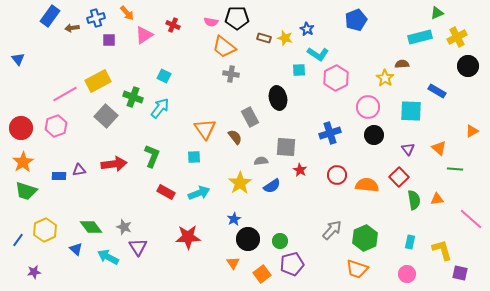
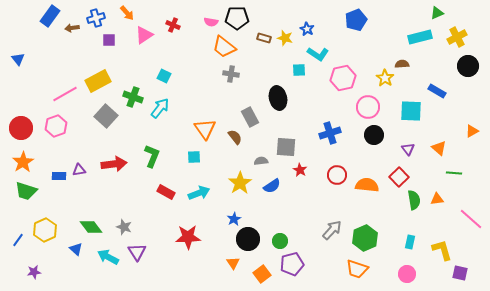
pink hexagon at (336, 78): moved 7 px right; rotated 15 degrees clockwise
green line at (455, 169): moved 1 px left, 4 px down
purple triangle at (138, 247): moved 1 px left, 5 px down
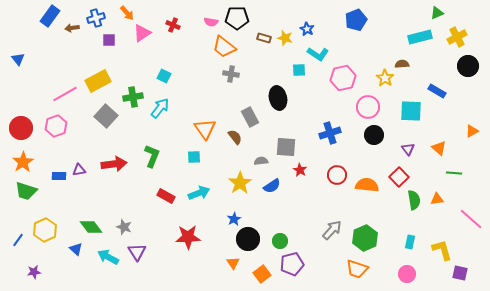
pink triangle at (144, 35): moved 2 px left, 2 px up
green cross at (133, 97): rotated 30 degrees counterclockwise
red rectangle at (166, 192): moved 4 px down
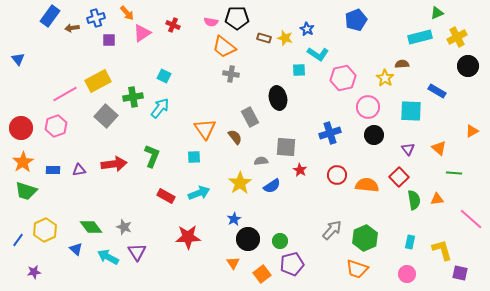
blue rectangle at (59, 176): moved 6 px left, 6 px up
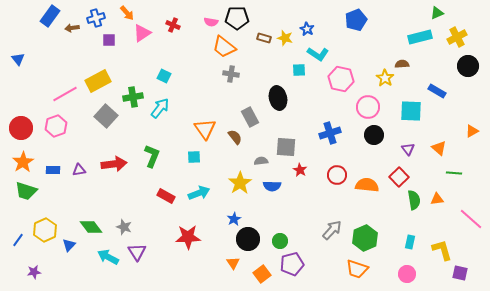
pink hexagon at (343, 78): moved 2 px left, 1 px down; rotated 25 degrees clockwise
blue semicircle at (272, 186): rotated 36 degrees clockwise
blue triangle at (76, 249): moved 7 px left, 4 px up; rotated 32 degrees clockwise
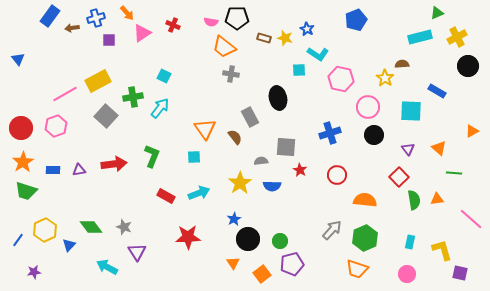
orange semicircle at (367, 185): moved 2 px left, 15 px down
cyan arrow at (108, 257): moved 1 px left, 10 px down
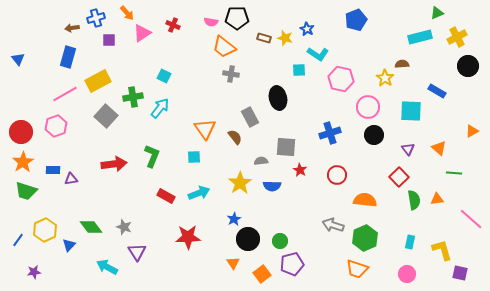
blue rectangle at (50, 16): moved 18 px right, 41 px down; rotated 20 degrees counterclockwise
red circle at (21, 128): moved 4 px down
purple triangle at (79, 170): moved 8 px left, 9 px down
gray arrow at (332, 230): moved 1 px right, 5 px up; rotated 115 degrees counterclockwise
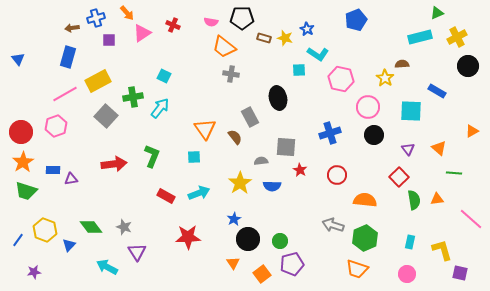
black pentagon at (237, 18): moved 5 px right
yellow hexagon at (45, 230): rotated 15 degrees counterclockwise
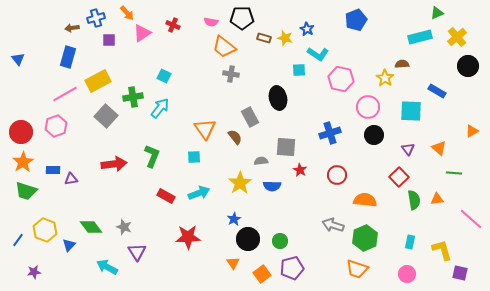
yellow cross at (457, 37): rotated 12 degrees counterclockwise
purple pentagon at (292, 264): moved 4 px down
